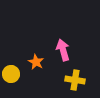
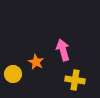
yellow circle: moved 2 px right
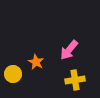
pink arrow: moved 6 px right; rotated 125 degrees counterclockwise
yellow cross: rotated 18 degrees counterclockwise
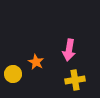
pink arrow: rotated 30 degrees counterclockwise
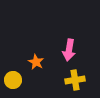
yellow circle: moved 6 px down
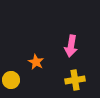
pink arrow: moved 2 px right, 4 px up
yellow circle: moved 2 px left
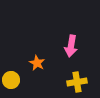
orange star: moved 1 px right, 1 px down
yellow cross: moved 2 px right, 2 px down
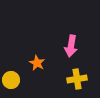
yellow cross: moved 3 px up
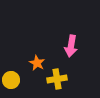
yellow cross: moved 20 px left
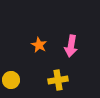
orange star: moved 2 px right, 18 px up
yellow cross: moved 1 px right, 1 px down
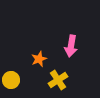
orange star: moved 14 px down; rotated 21 degrees clockwise
yellow cross: rotated 24 degrees counterclockwise
